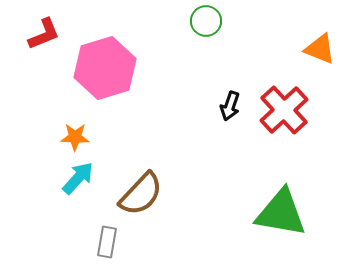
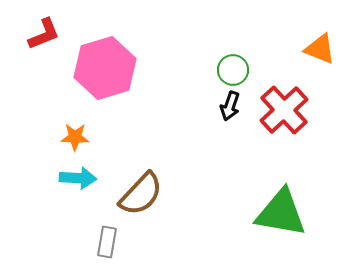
green circle: moved 27 px right, 49 px down
cyan arrow: rotated 51 degrees clockwise
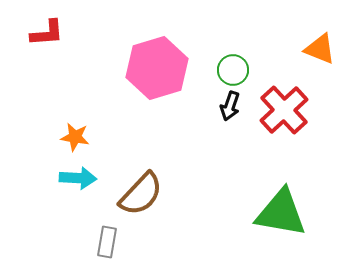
red L-shape: moved 3 px right, 1 px up; rotated 18 degrees clockwise
pink hexagon: moved 52 px right
orange star: rotated 8 degrees clockwise
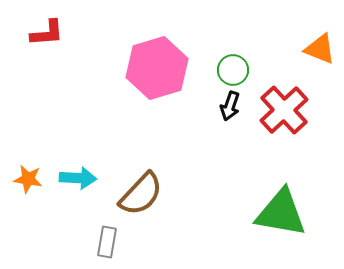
orange star: moved 47 px left, 42 px down
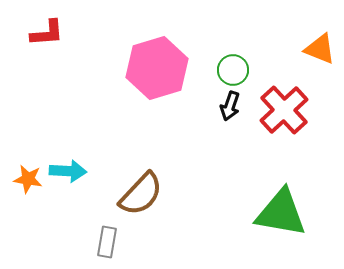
cyan arrow: moved 10 px left, 7 px up
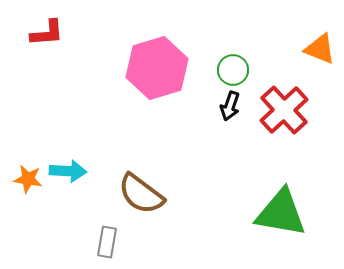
brown semicircle: rotated 84 degrees clockwise
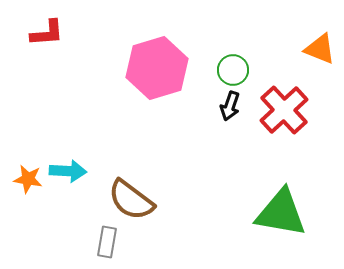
brown semicircle: moved 10 px left, 6 px down
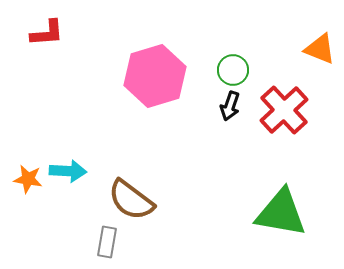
pink hexagon: moved 2 px left, 8 px down
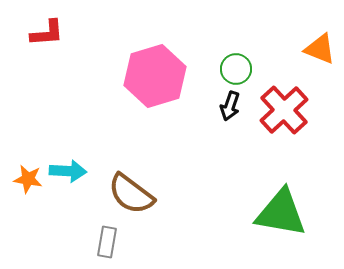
green circle: moved 3 px right, 1 px up
brown semicircle: moved 6 px up
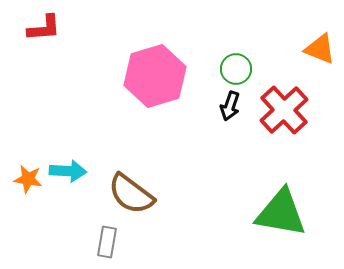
red L-shape: moved 3 px left, 5 px up
